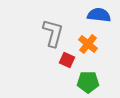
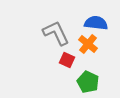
blue semicircle: moved 3 px left, 8 px down
gray L-shape: moved 3 px right; rotated 40 degrees counterclockwise
green pentagon: rotated 25 degrees clockwise
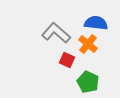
gray L-shape: rotated 24 degrees counterclockwise
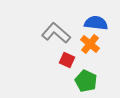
orange cross: moved 2 px right
green pentagon: moved 2 px left, 1 px up
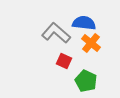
blue semicircle: moved 12 px left
orange cross: moved 1 px right, 1 px up
red square: moved 3 px left, 1 px down
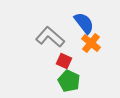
blue semicircle: rotated 45 degrees clockwise
gray L-shape: moved 6 px left, 4 px down
green pentagon: moved 17 px left
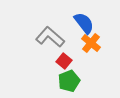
red square: rotated 14 degrees clockwise
green pentagon: rotated 25 degrees clockwise
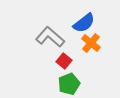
blue semicircle: rotated 90 degrees clockwise
green pentagon: moved 3 px down
